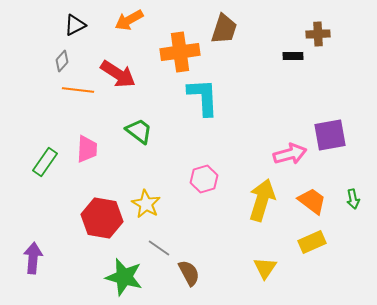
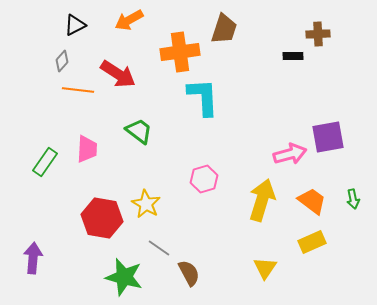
purple square: moved 2 px left, 2 px down
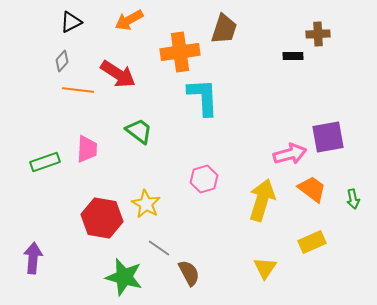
black triangle: moved 4 px left, 3 px up
green rectangle: rotated 36 degrees clockwise
orange trapezoid: moved 12 px up
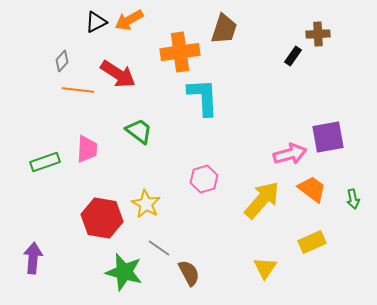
black triangle: moved 25 px right
black rectangle: rotated 54 degrees counterclockwise
yellow arrow: rotated 24 degrees clockwise
green star: moved 5 px up
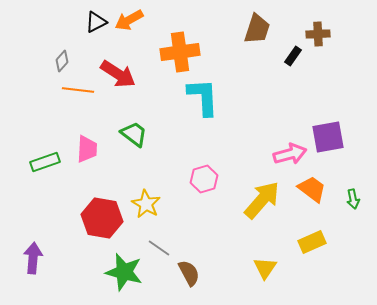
brown trapezoid: moved 33 px right
green trapezoid: moved 5 px left, 3 px down
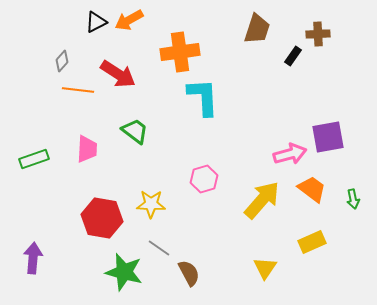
green trapezoid: moved 1 px right, 3 px up
green rectangle: moved 11 px left, 3 px up
yellow star: moved 5 px right; rotated 28 degrees counterclockwise
